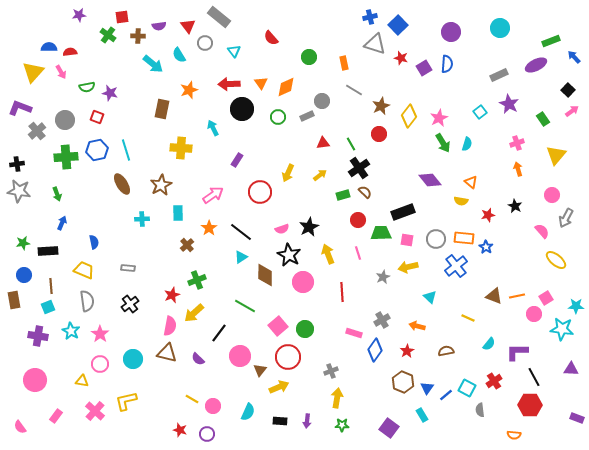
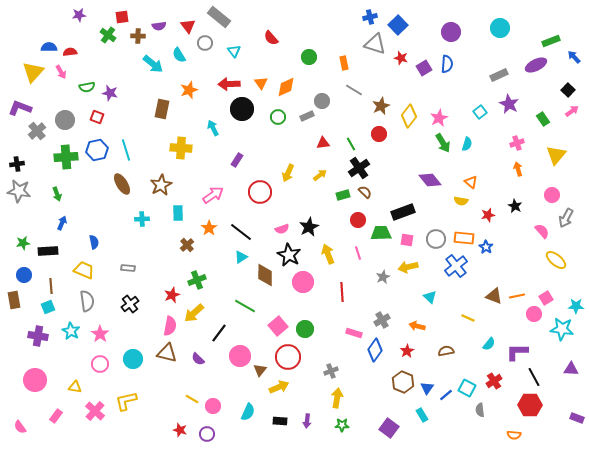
yellow triangle at (82, 381): moved 7 px left, 6 px down
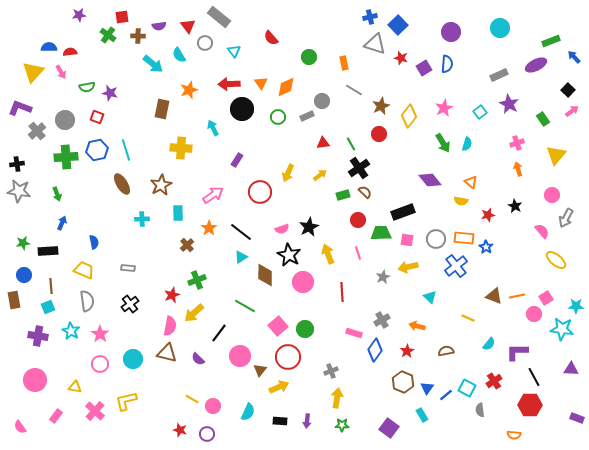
pink star at (439, 118): moved 5 px right, 10 px up
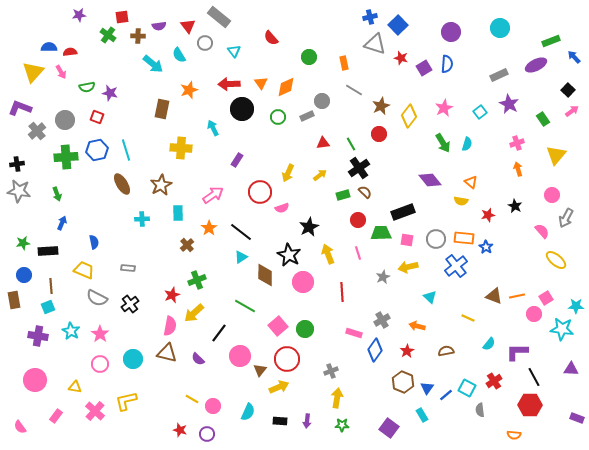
pink semicircle at (282, 229): moved 21 px up
gray semicircle at (87, 301): moved 10 px right, 3 px up; rotated 125 degrees clockwise
red circle at (288, 357): moved 1 px left, 2 px down
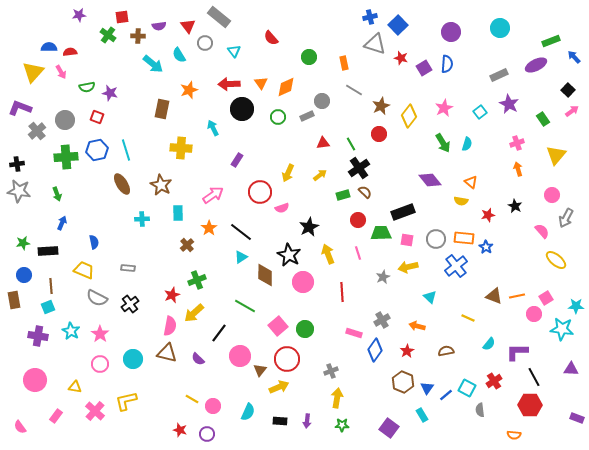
brown star at (161, 185): rotated 15 degrees counterclockwise
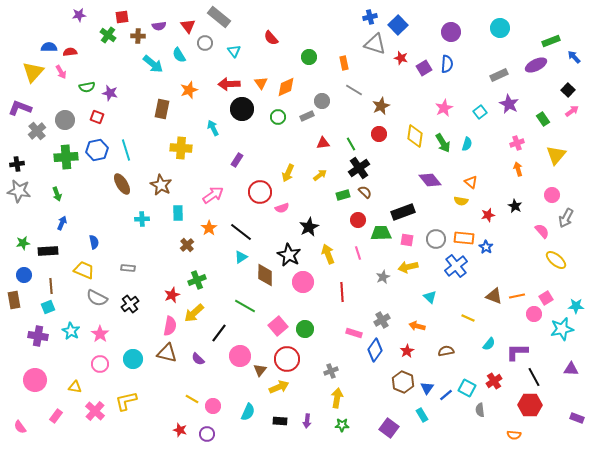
yellow diamond at (409, 116): moved 6 px right, 20 px down; rotated 30 degrees counterclockwise
cyan star at (562, 329): rotated 20 degrees counterclockwise
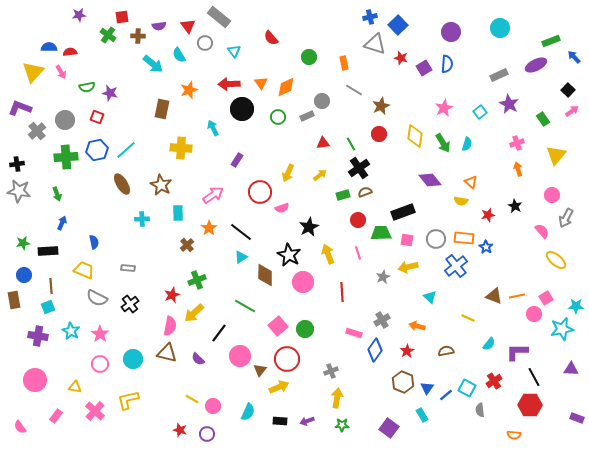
cyan line at (126, 150): rotated 65 degrees clockwise
brown semicircle at (365, 192): rotated 64 degrees counterclockwise
yellow L-shape at (126, 401): moved 2 px right, 1 px up
purple arrow at (307, 421): rotated 64 degrees clockwise
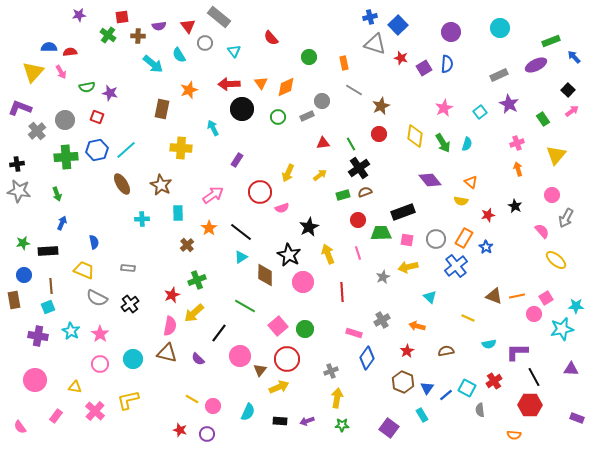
orange rectangle at (464, 238): rotated 66 degrees counterclockwise
cyan semicircle at (489, 344): rotated 40 degrees clockwise
blue diamond at (375, 350): moved 8 px left, 8 px down
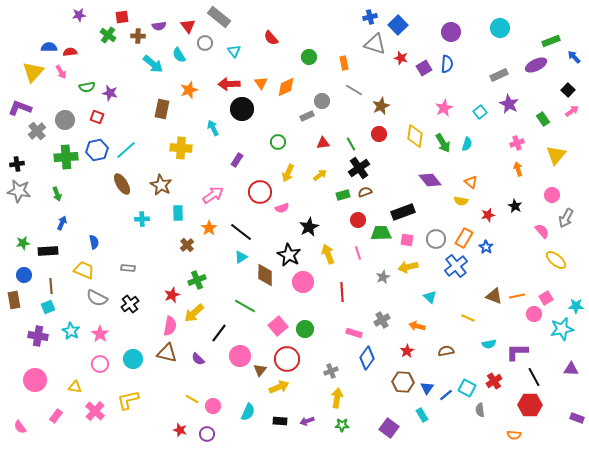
green circle at (278, 117): moved 25 px down
brown hexagon at (403, 382): rotated 20 degrees counterclockwise
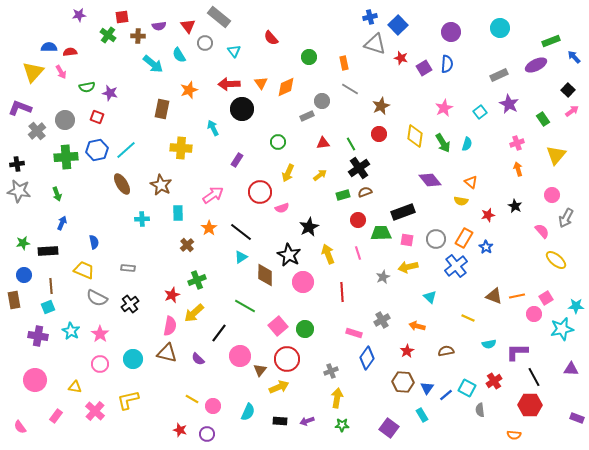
gray line at (354, 90): moved 4 px left, 1 px up
